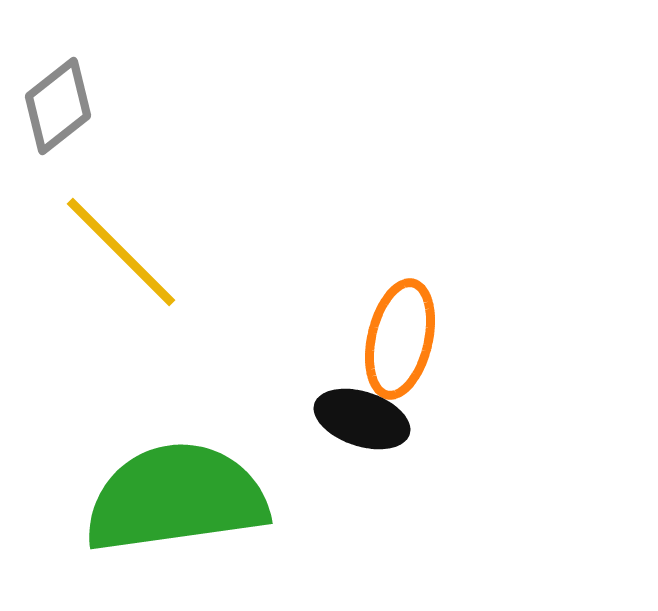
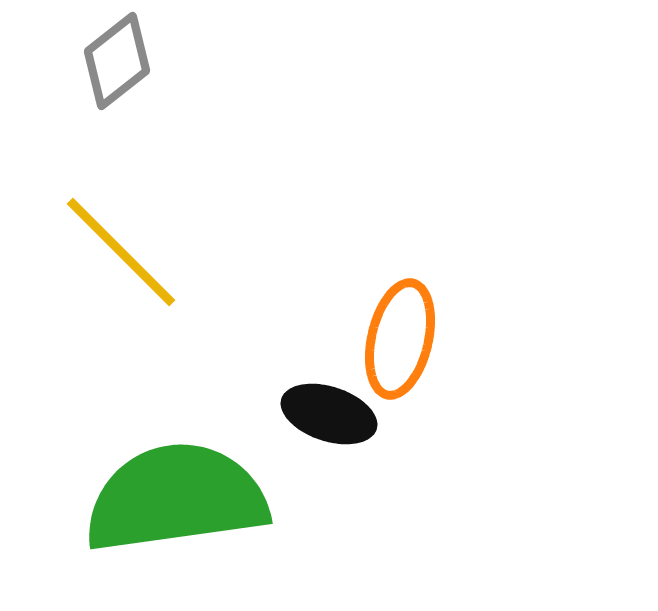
gray diamond: moved 59 px right, 45 px up
black ellipse: moved 33 px left, 5 px up
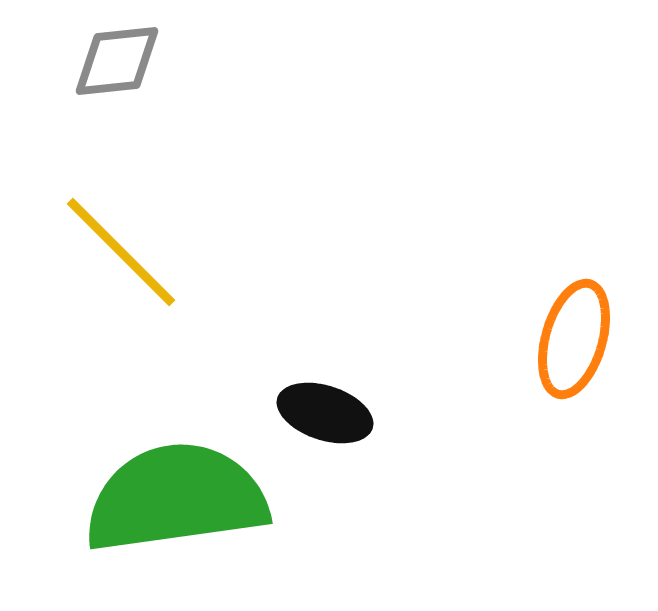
gray diamond: rotated 32 degrees clockwise
orange ellipse: moved 174 px right; rotated 3 degrees clockwise
black ellipse: moved 4 px left, 1 px up
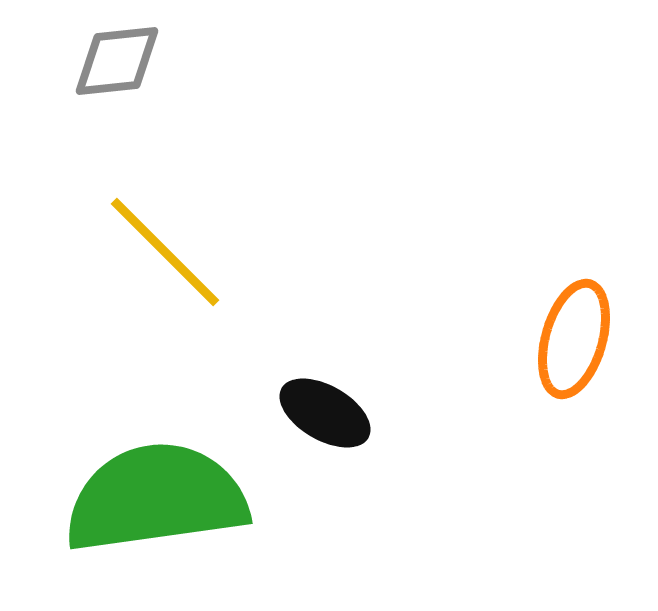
yellow line: moved 44 px right
black ellipse: rotated 12 degrees clockwise
green semicircle: moved 20 px left
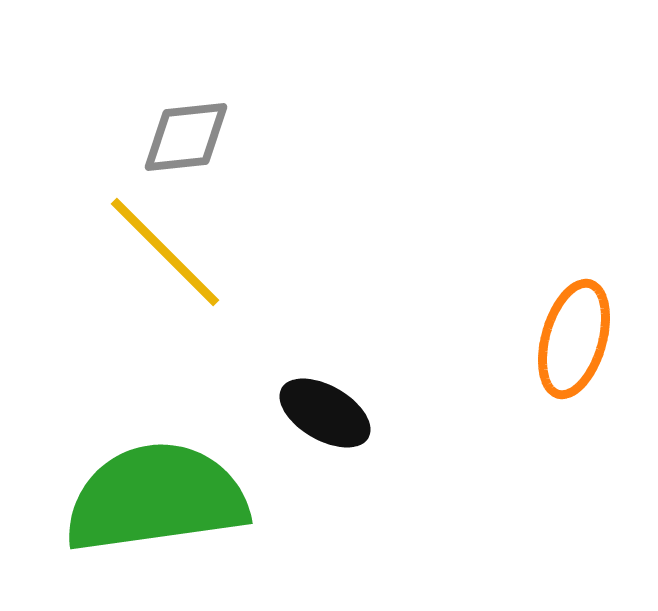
gray diamond: moved 69 px right, 76 px down
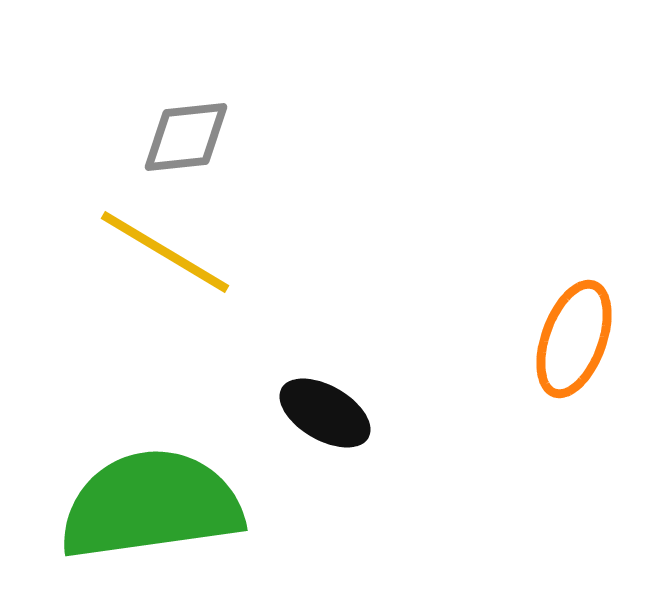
yellow line: rotated 14 degrees counterclockwise
orange ellipse: rotated 4 degrees clockwise
green semicircle: moved 5 px left, 7 px down
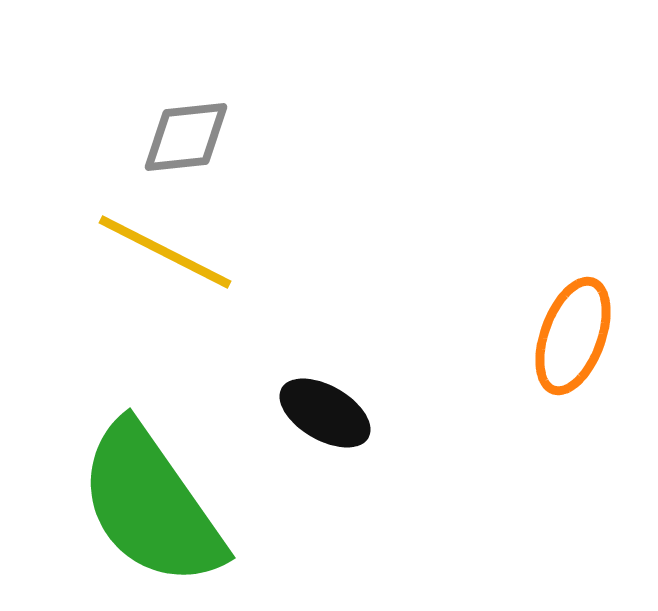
yellow line: rotated 4 degrees counterclockwise
orange ellipse: moved 1 px left, 3 px up
green semicircle: rotated 117 degrees counterclockwise
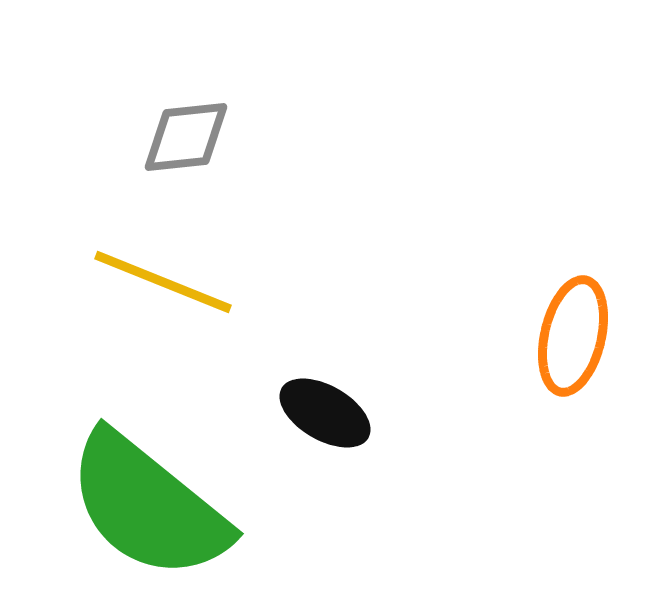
yellow line: moved 2 px left, 30 px down; rotated 5 degrees counterclockwise
orange ellipse: rotated 7 degrees counterclockwise
green semicircle: moved 3 px left, 1 px down; rotated 16 degrees counterclockwise
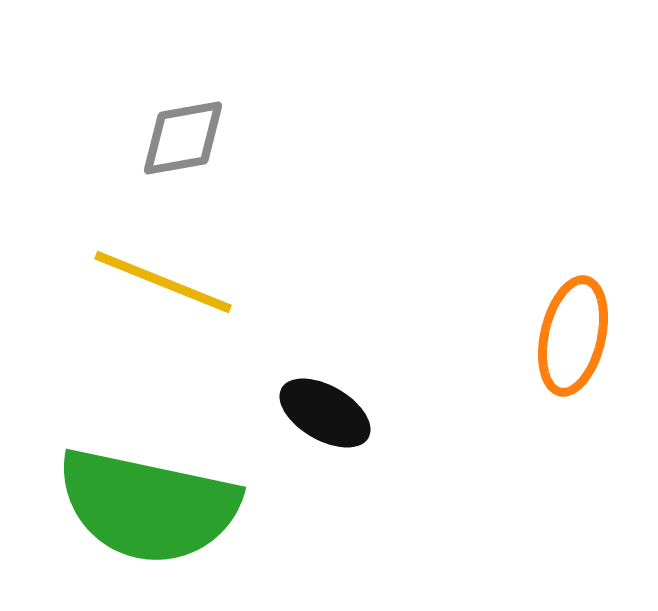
gray diamond: moved 3 px left, 1 px down; rotated 4 degrees counterclockwise
green semicircle: rotated 27 degrees counterclockwise
